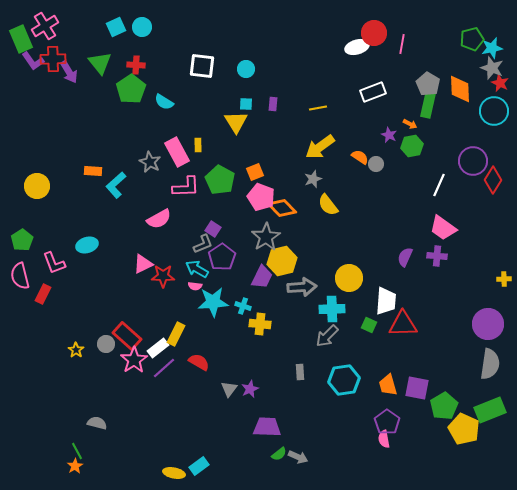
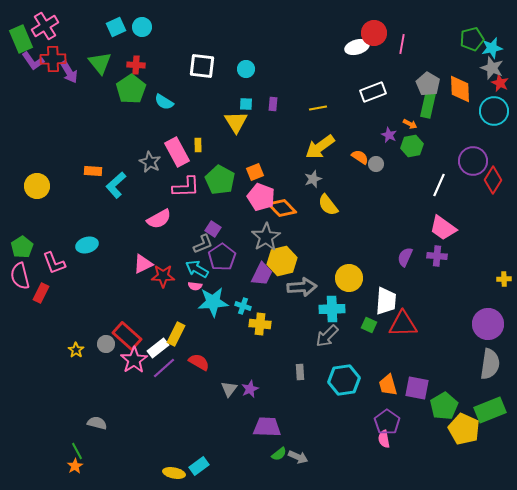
green pentagon at (22, 240): moved 7 px down
purple trapezoid at (262, 277): moved 3 px up
red rectangle at (43, 294): moved 2 px left, 1 px up
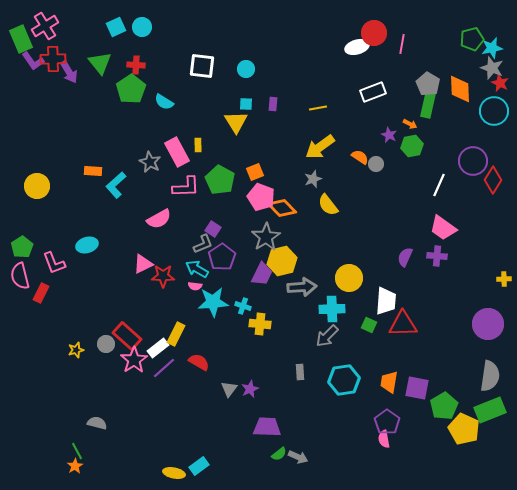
yellow star at (76, 350): rotated 21 degrees clockwise
gray semicircle at (490, 364): moved 12 px down
orange trapezoid at (388, 385): moved 1 px right, 3 px up; rotated 25 degrees clockwise
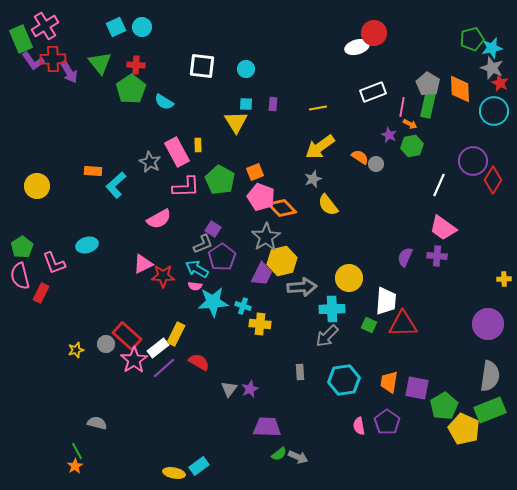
pink line at (402, 44): moved 63 px down
pink semicircle at (384, 439): moved 25 px left, 13 px up
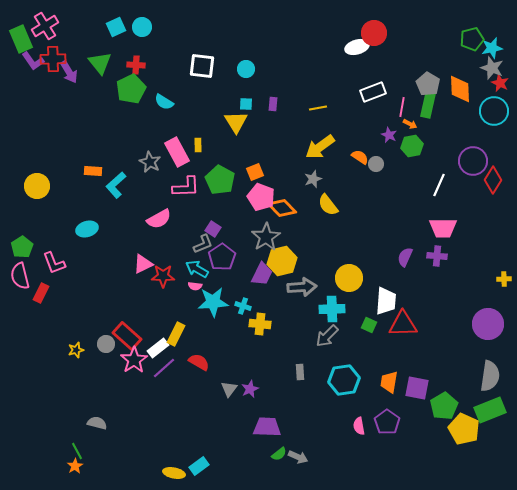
green pentagon at (131, 89): rotated 8 degrees clockwise
pink trapezoid at (443, 228): rotated 36 degrees counterclockwise
cyan ellipse at (87, 245): moved 16 px up
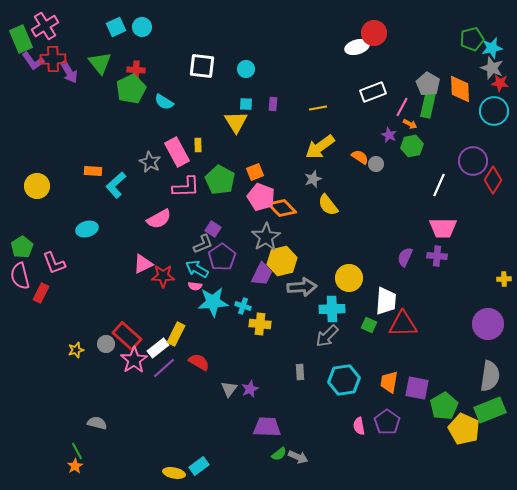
red cross at (136, 65): moved 5 px down
red star at (500, 83): rotated 18 degrees counterclockwise
pink line at (402, 107): rotated 18 degrees clockwise
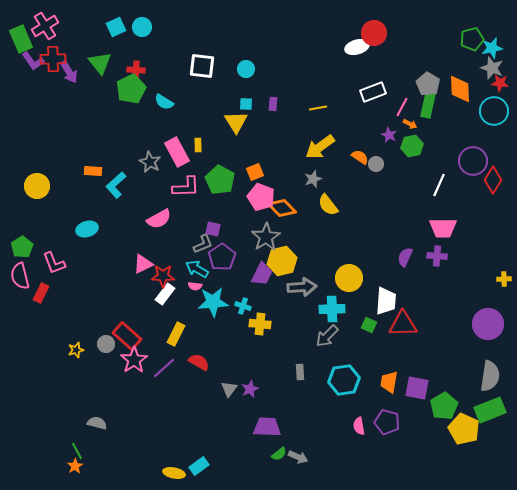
purple square at (213, 229): rotated 21 degrees counterclockwise
white rectangle at (158, 348): moved 7 px right, 54 px up; rotated 15 degrees counterclockwise
purple pentagon at (387, 422): rotated 20 degrees counterclockwise
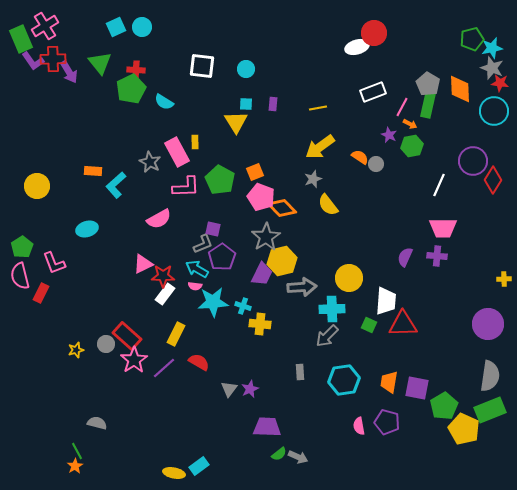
yellow rectangle at (198, 145): moved 3 px left, 3 px up
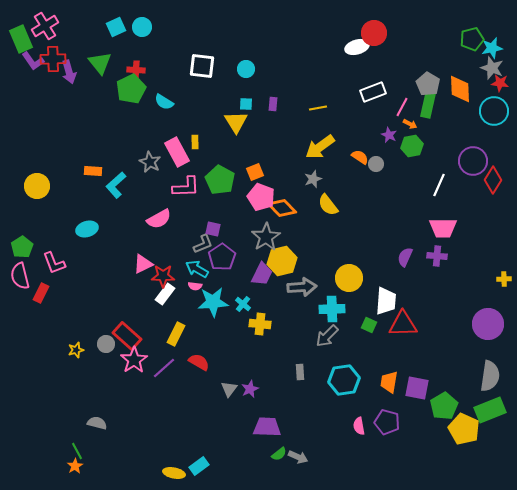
purple arrow at (69, 72): rotated 15 degrees clockwise
cyan cross at (243, 306): moved 2 px up; rotated 21 degrees clockwise
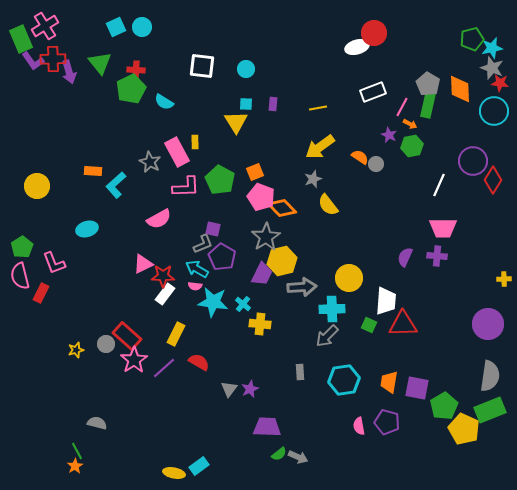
purple pentagon at (222, 257): rotated 8 degrees counterclockwise
cyan star at (213, 302): rotated 12 degrees clockwise
